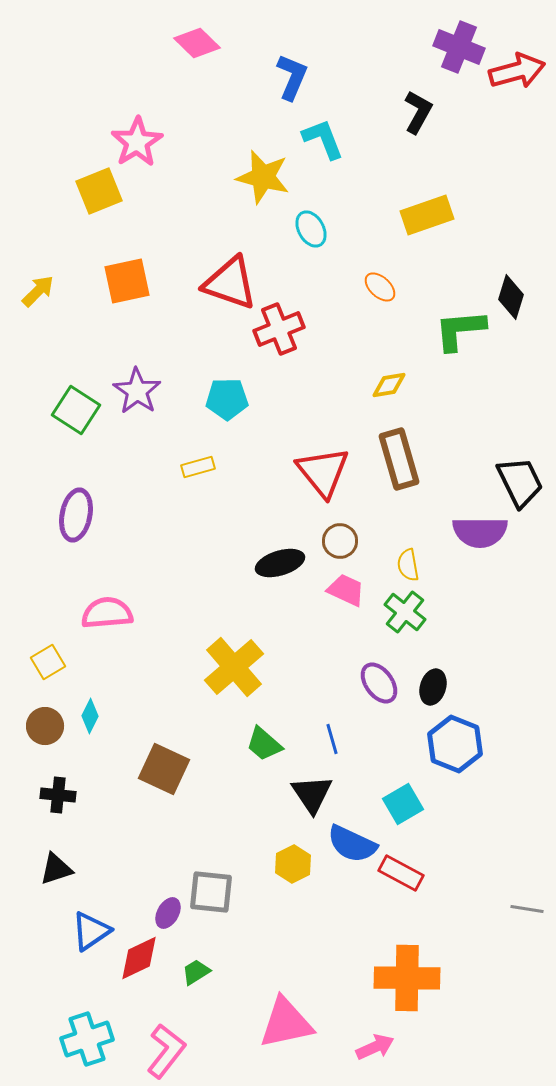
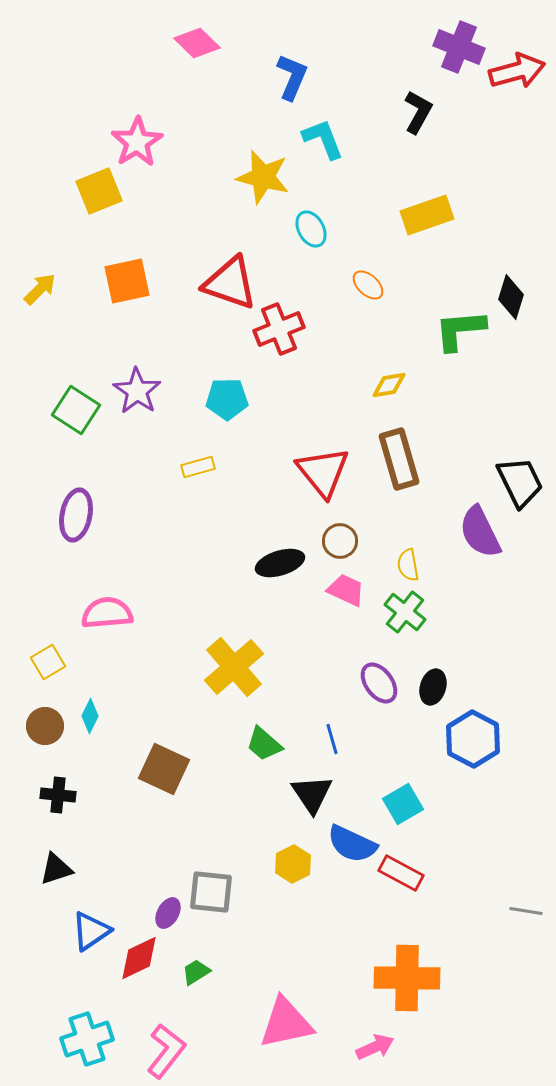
orange ellipse at (380, 287): moved 12 px left, 2 px up
yellow arrow at (38, 291): moved 2 px right, 2 px up
purple semicircle at (480, 532): rotated 64 degrees clockwise
blue hexagon at (455, 744): moved 18 px right, 5 px up; rotated 6 degrees clockwise
gray line at (527, 909): moved 1 px left, 2 px down
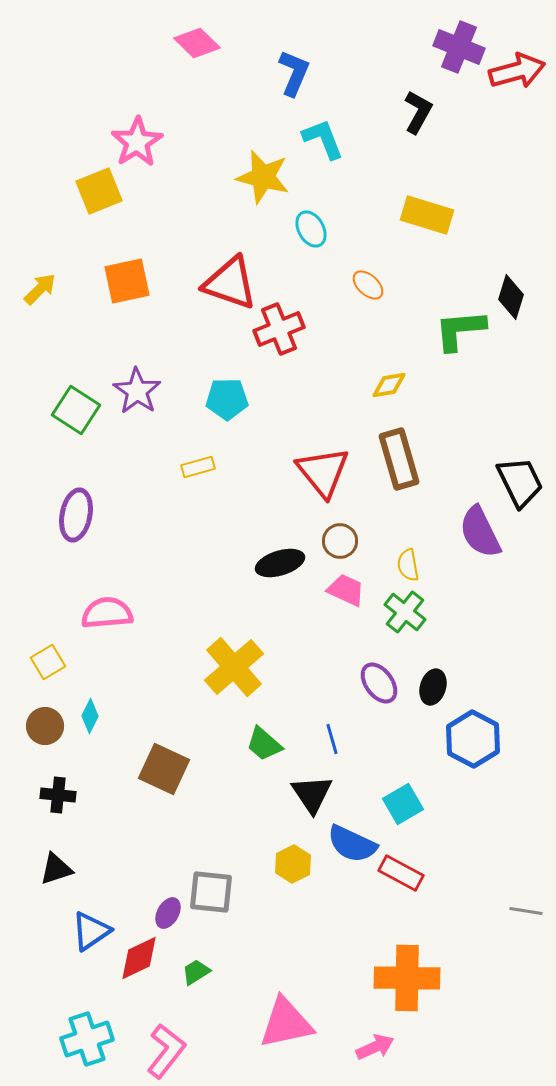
blue L-shape at (292, 77): moved 2 px right, 4 px up
yellow rectangle at (427, 215): rotated 36 degrees clockwise
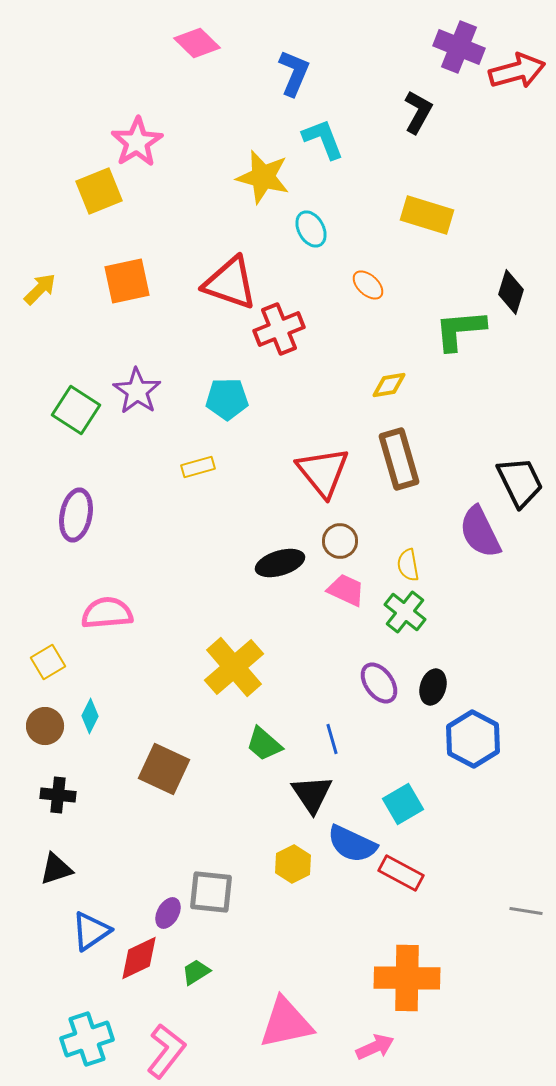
black diamond at (511, 297): moved 5 px up
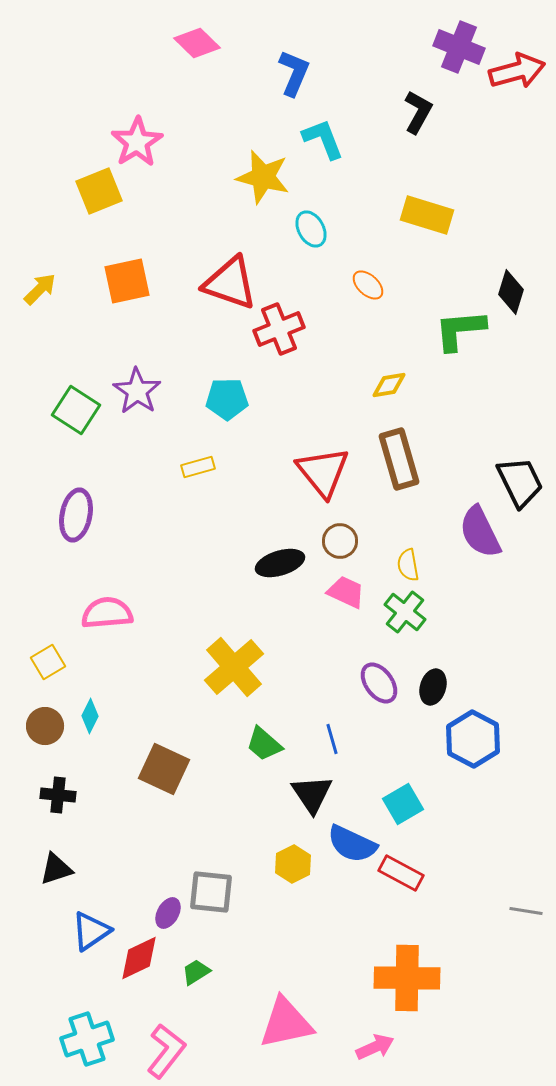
pink trapezoid at (346, 590): moved 2 px down
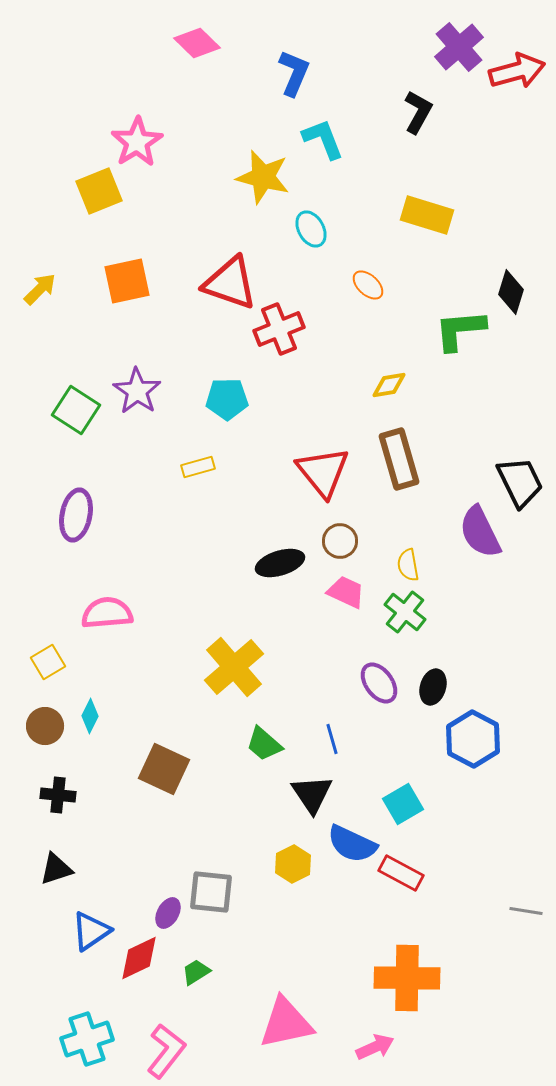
purple cross at (459, 47): rotated 27 degrees clockwise
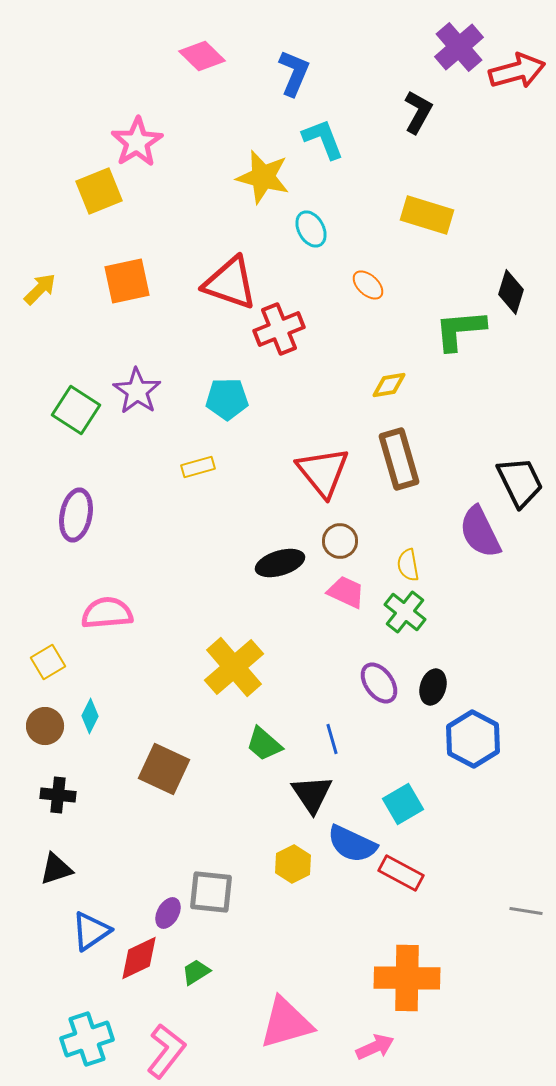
pink diamond at (197, 43): moved 5 px right, 13 px down
pink triangle at (286, 1023): rotated 4 degrees counterclockwise
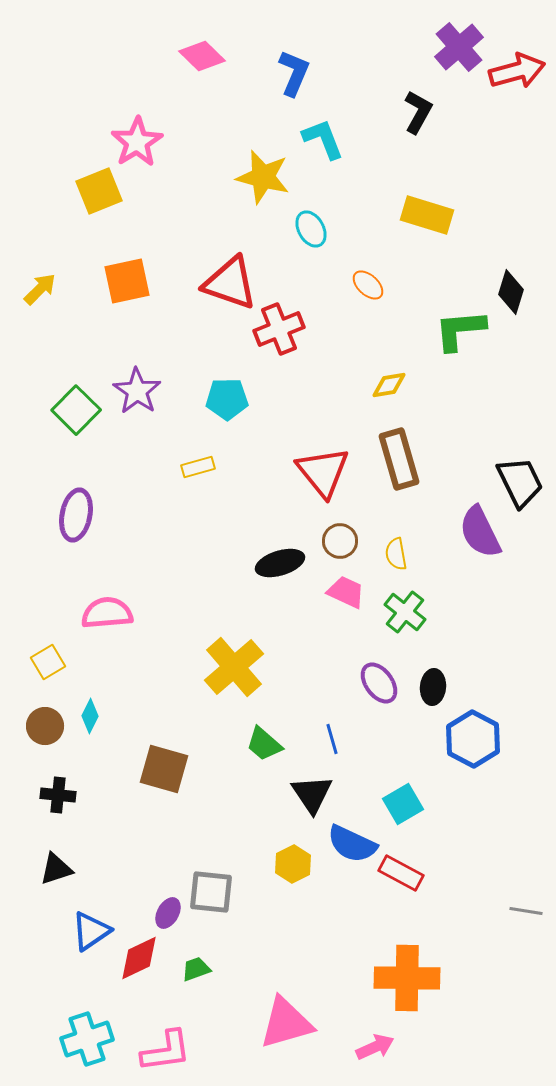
green square at (76, 410): rotated 12 degrees clockwise
yellow semicircle at (408, 565): moved 12 px left, 11 px up
black ellipse at (433, 687): rotated 12 degrees counterclockwise
brown square at (164, 769): rotated 9 degrees counterclockwise
green trapezoid at (196, 972): moved 3 px up; rotated 12 degrees clockwise
pink L-shape at (166, 1051): rotated 44 degrees clockwise
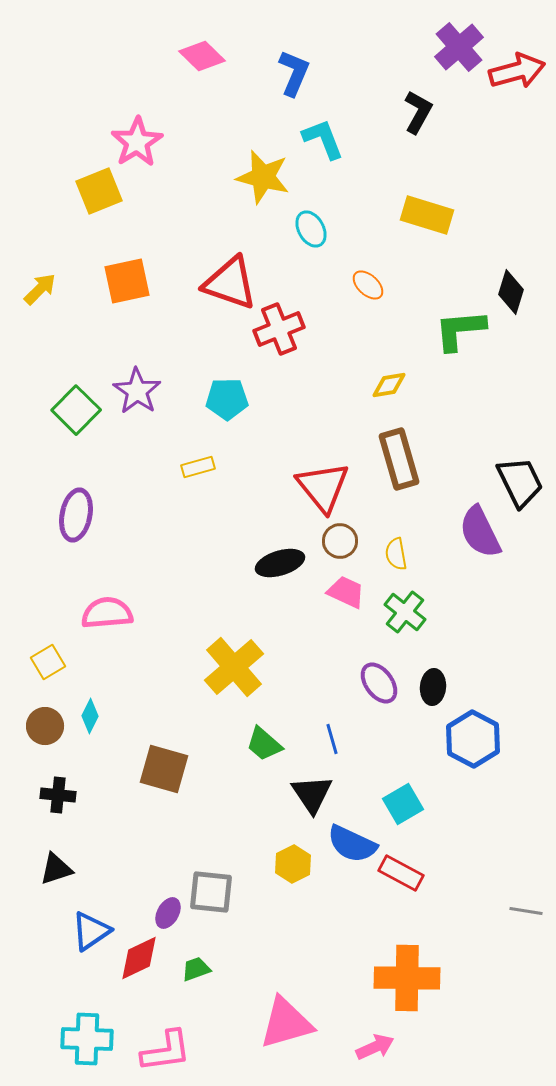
red triangle at (323, 472): moved 15 px down
cyan cross at (87, 1039): rotated 21 degrees clockwise
